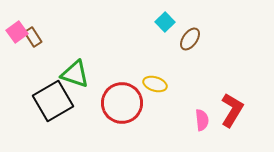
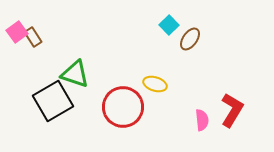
cyan square: moved 4 px right, 3 px down
red circle: moved 1 px right, 4 px down
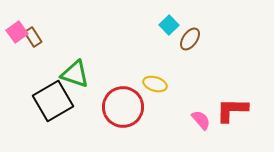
red L-shape: rotated 120 degrees counterclockwise
pink semicircle: moved 1 px left; rotated 35 degrees counterclockwise
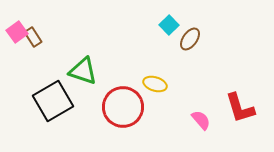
green triangle: moved 8 px right, 3 px up
red L-shape: moved 8 px right, 2 px up; rotated 108 degrees counterclockwise
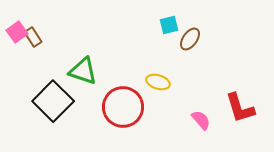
cyan square: rotated 30 degrees clockwise
yellow ellipse: moved 3 px right, 2 px up
black square: rotated 15 degrees counterclockwise
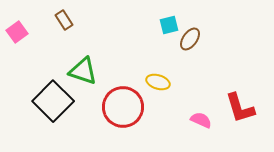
brown rectangle: moved 31 px right, 17 px up
pink semicircle: rotated 25 degrees counterclockwise
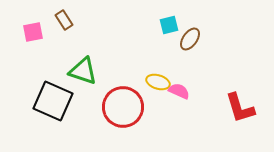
pink square: moved 16 px right; rotated 25 degrees clockwise
black square: rotated 21 degrees counterclockwise
pink semicircle: moved 22 px left, 29 px up
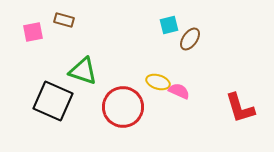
brown rectangle: rotated 42 degrees counterclockwise
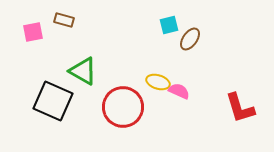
green triangle: rotated 12 degrees clockwise
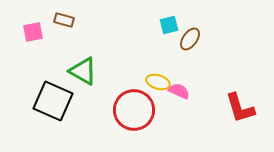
red circle: moved 11 px right, 3 px down
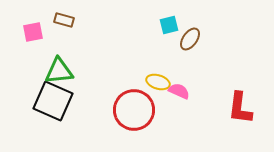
green triangle: moved 24 px left; rotated 36 degrees counterclockwise
red L-shape: rotated 24 degrees clockwise
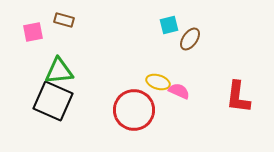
red L-shape: moved 2 px left, 11 px up
